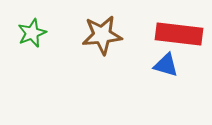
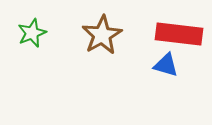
brown star: rotated 24 degrees counterclockwise
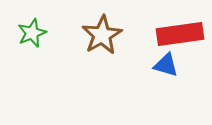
red rectangle: moved 1 px right; rotated 15 degrees counterclockwise
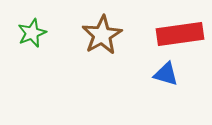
blue triangle: moved 9 px down
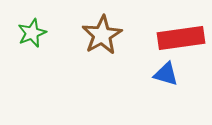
red rectangle: moved 1 px right, 4 px down
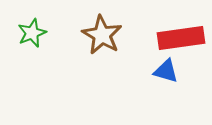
brown star: rotated 12 degrees counterclockwise
blue triangle: moved 3 px up
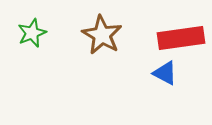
blue triangle: moved 1 px left, 2 px down; rotated 12 degrees clockwise
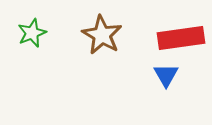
blue triangle: moved 1 px right, 2 px down; rotated 32 degrees clockwise
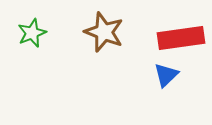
brown star: moved 2 px right, 3 px up; rotated 9 degrees counterclockwise
blue triangle: rotated 16 degrees clockwise
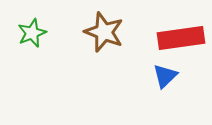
blue triangle: moved 1 px left, 1 px down
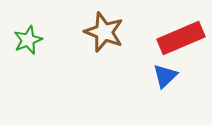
green star: moved 4 px left, 7 px down
red rectangle: rotated 15 degrees counterclockwise
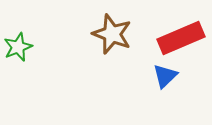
brown star: moved 8 px right, 2 px down
green star: moved 10 px left, 7 px down
